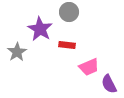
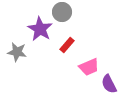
gray circle: moved 7 px left
red rectangle: rotated 56 degrees counterclockwise
gray star: rotated 30 degrees counterclockwise
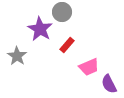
gray star: moved 4 px down; rotated 24 degrees clockwise
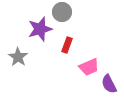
purple star: rotated 25 degrees clockwise
red rectangle: rotated 21 degrees counterclockwise
gray star: moved 1 px right, 1 px down
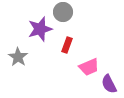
gray circle: moved 1 px right
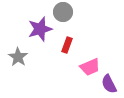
pink trapezoid: moved 1 px right
